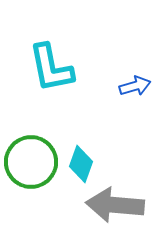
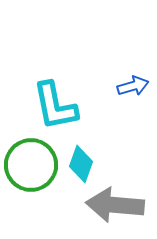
cyan L-shape: moved 4 px right, 38 px down
blue arrow: moved 2 px left
green circle: moved 3 px down
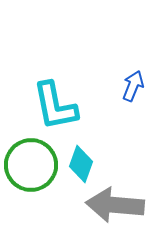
blue arrow: rotated 52 degrees counterclockwise
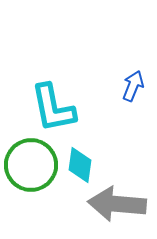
cyan L-shape: moved 2 px left, 2 px down
cyan diamond: moved 1 px left, 1 px down; rotated 12 degrees counterclockwise
gray arrow: moved 2 px right, 1 px up
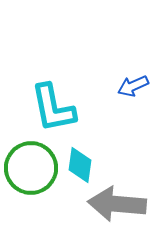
blue arrow: rotated 136 degrees counterclockwise
green circle: moved 3 px down
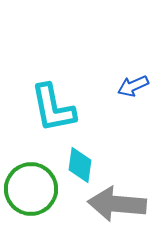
green circle: moved 21 px down
